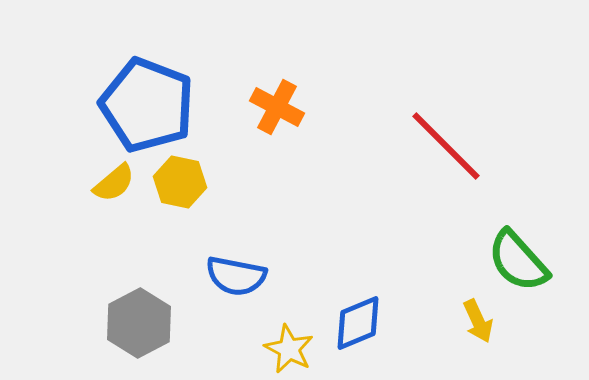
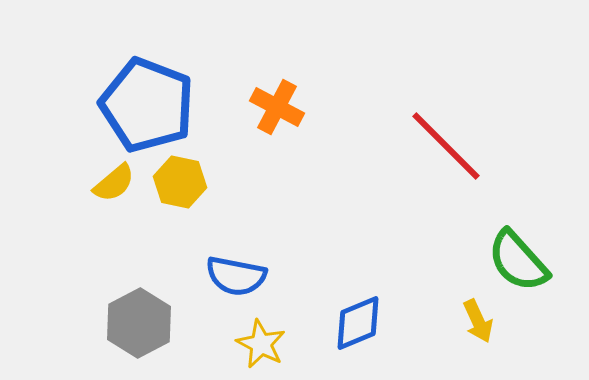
yellow star: moved 28 px left, 5 px up
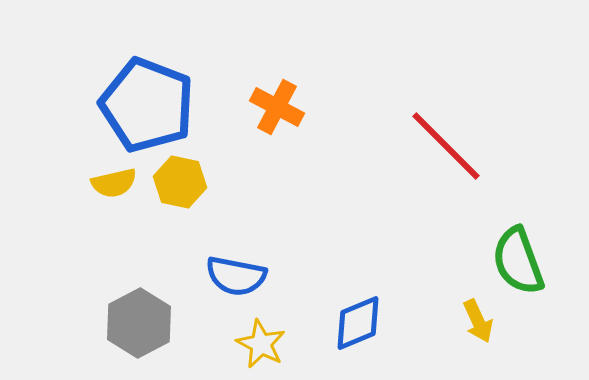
yellow semicircle: rotated 27 degrees clockwise
green semicircle: rotated 22 degrees clockwise
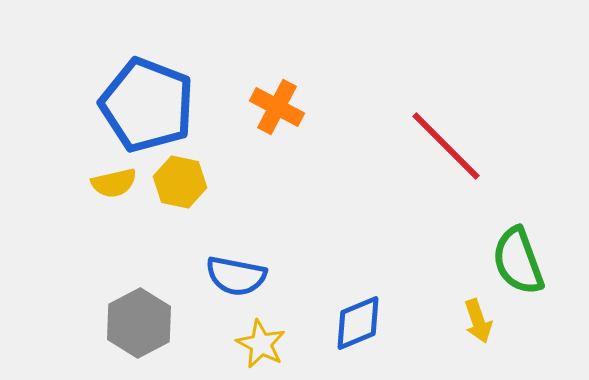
yellow arrow: rotated 6 degrees clockwise
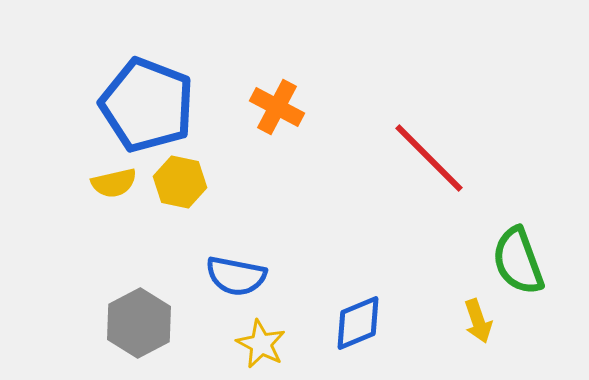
red line: moved 17 px left, 12 px down
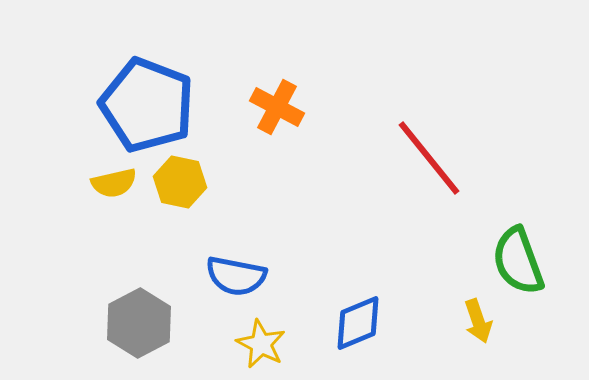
red line: rotated 6 degrees clockwise
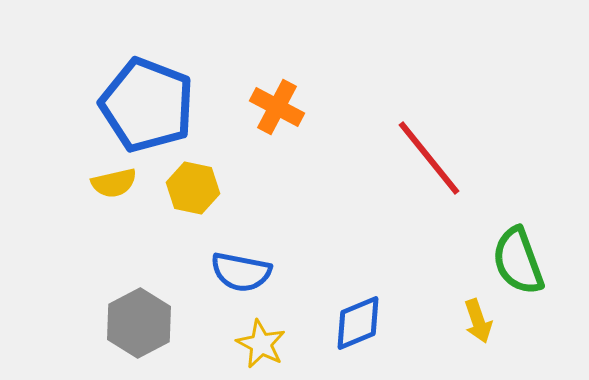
yellow hexagon: moved 13 px right, 6 px down
blue semicircle: moved 5 px right, 4 px up
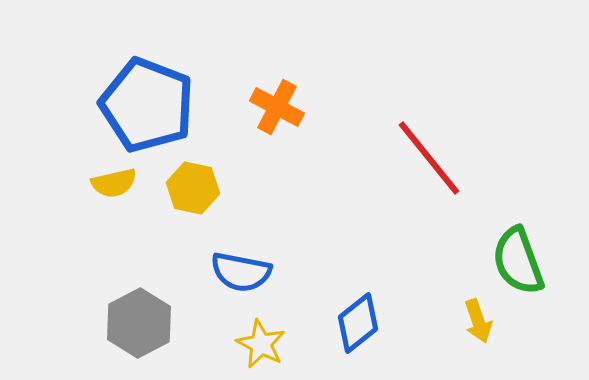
blue diamond: rotated 16 degrees counterclockwise
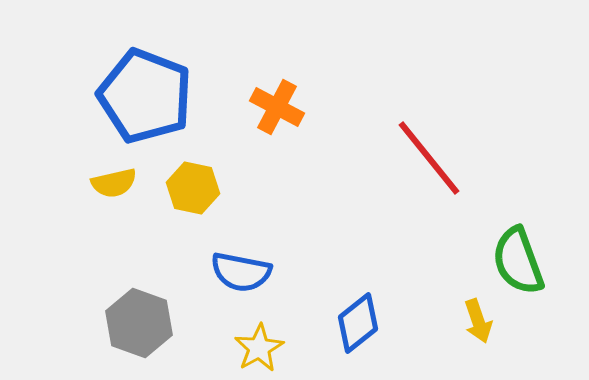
blue pentagon: moved 2 px left, 9 px up
gray hexagon: rotated 12 degrees counterclockwise
yellow star: moved 2 px left, 4 px down; rotated 15 degrees clockwise
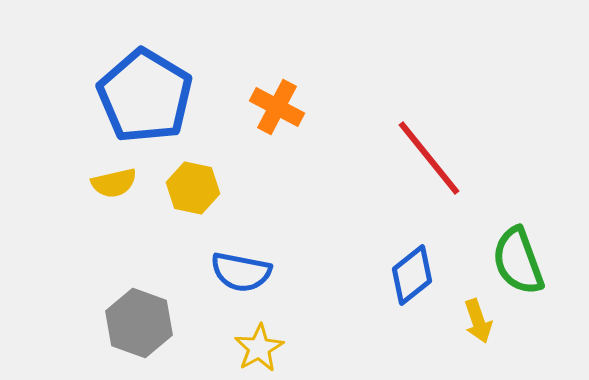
blue pentagon: rotated 10 degrees clockwise
blue diamond: moved 54 px right, 48 px up
